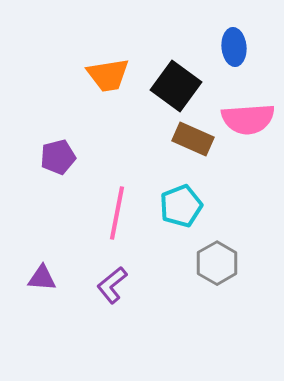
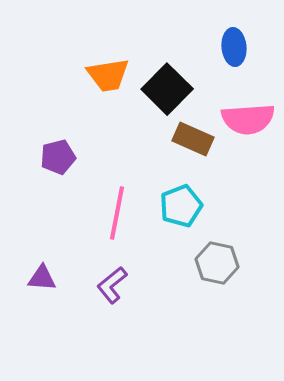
black square: moved 9 px left, 3 px down; rotated 9 degrees clockwise
gray hexagon: rotated 18 degrees counterclockwise
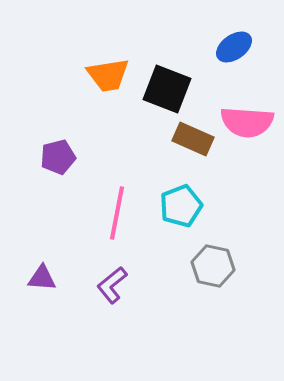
blue ellipse: rotated 60 degrees clockwise
black square: rotated 24 degrees counterclockwise
pink semicircle: moved 1 px left, 3 px down; rotated 8 degrees clockwise
gray hexagon: moved 4 px left, 3 px down
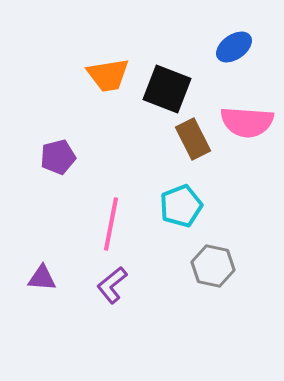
brown rectangle: rotated 39 degrees clockwise
pink line: moved 6 px left, 11 px down
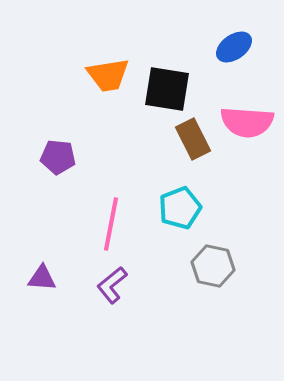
black square: rotated 12 degrees counterclockwise
purple pentagon: rotated 20 degrees clockwise
cyan pentagon: moved 1 px left, 2 px down
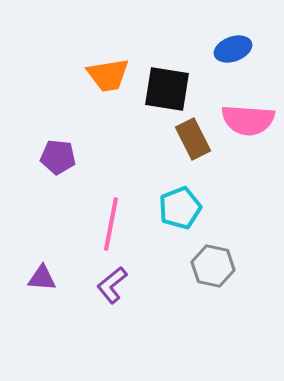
blue ellipse: moved 1 px left, 2 px down; rotated 15 degrees clockwise
pink semicircle: moved 1 px right, 2 px up
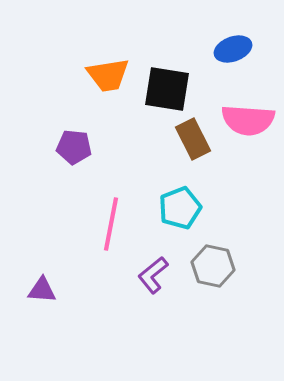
purple pentagon: moved 16 px right, 10 px up
purple triangle: moved 12 px down
purple L-shape: moved 41 px right, 10 px up
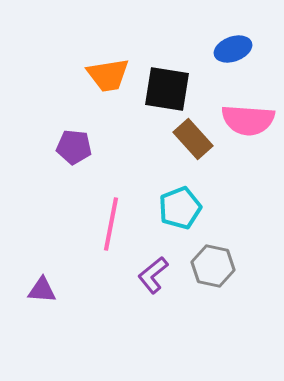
brown rectangle: rotated 15 degrees counterclockwise
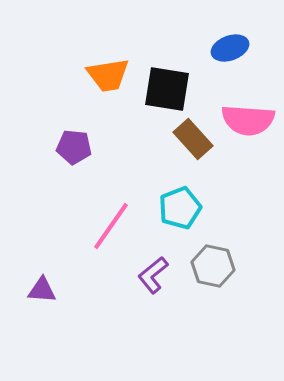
blue ellipse: moved 3 px left, 1 px up
pink line: moved 2 px down; rotated 24 degrees clockwise
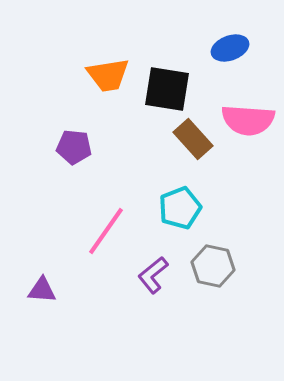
pink line: moved 5 px left, 5 px down
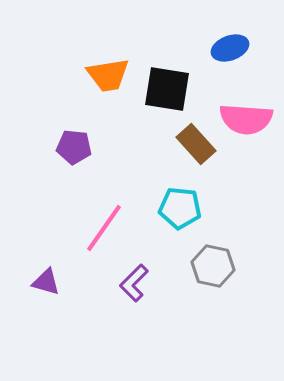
pink semicircle: moved 2 px left, 1 px up
brown rectangle: moved 3 px right, 5 px down
cyan pentagon: rotated 27 degrees clockwise
pink line: moved 2 px left, 3 px up
purple L-shape: moved 19 px left, 8 px down; rotated 6 degrees counterclockwise
purple triangle: moved 4 px right, 8 px up; rotated 12 degrees clockwise
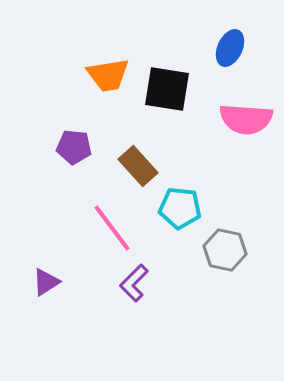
blue ellipse: rotated 45 degrees counterclockwise
brown rectangle: moved 58 px left, 22 px down
pink line: moved 8 px right; rotated 72 degrees counterclockwise
gray hexagon: moved 12 px right, 16 px up
purple triangle: rotated 48 degrees counterclockwise
